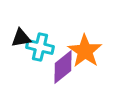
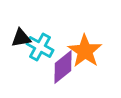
cyan cross: rotated 16 degrees clockwise
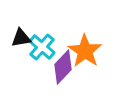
cyan cross: moved 2 px right; rotated 12 degrees clockwise
purple diamond: rotated 8 degrees counterclockwise
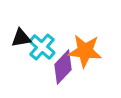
orange star: rotated 28 degrees counterclockwise
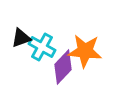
black triangle: rotated 10 degrees counterclockwise
cyan cross: rotated 12 degrees counterclockwise
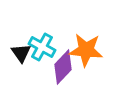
black triangle: moved 15 px down; rotated 45 degrees counterclockwise
orange star: moved 1 px right, 1 px up
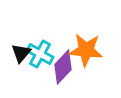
cyan cross: moved 2 px left, 7 px down
black triangle: rotated 15 degrees clockwise
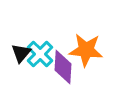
cyan cross: rotated 16 degrees clockwise
purple diamond: rotated 40 degrees counterclockwise
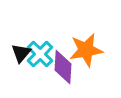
orange star: rotated 16 degrees counterclockwise
